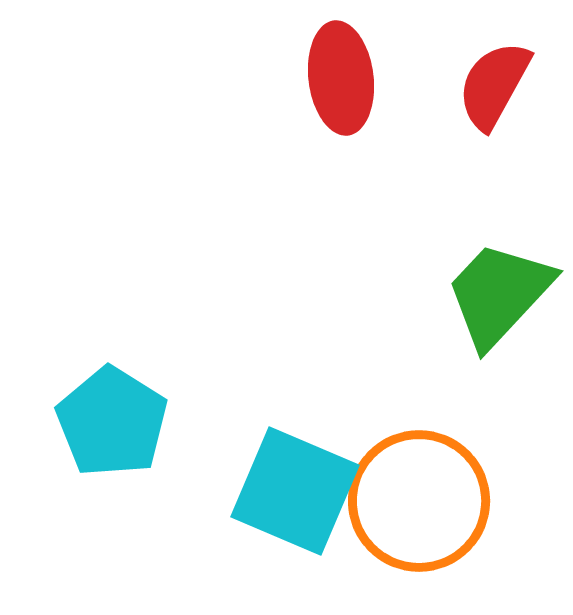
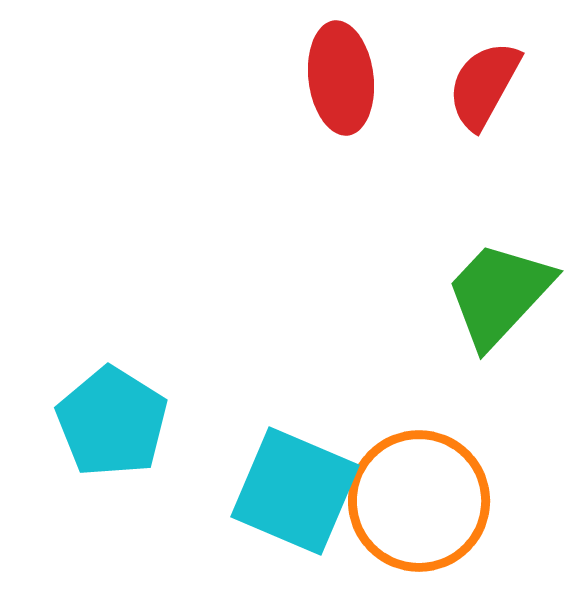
red semicircle: moved 10 px left
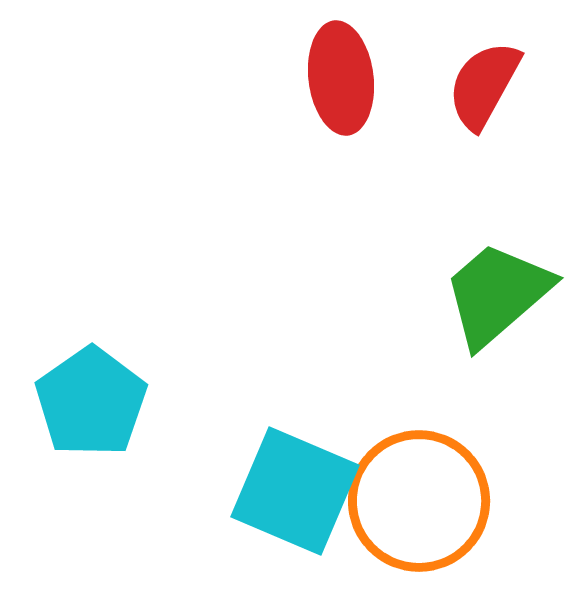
green trapezoid: moved 2 px left; rotated 6 degrees clockwise
cyan pentagon: moved 21 px left, 20 px up; rotated 5 degrees clockwise
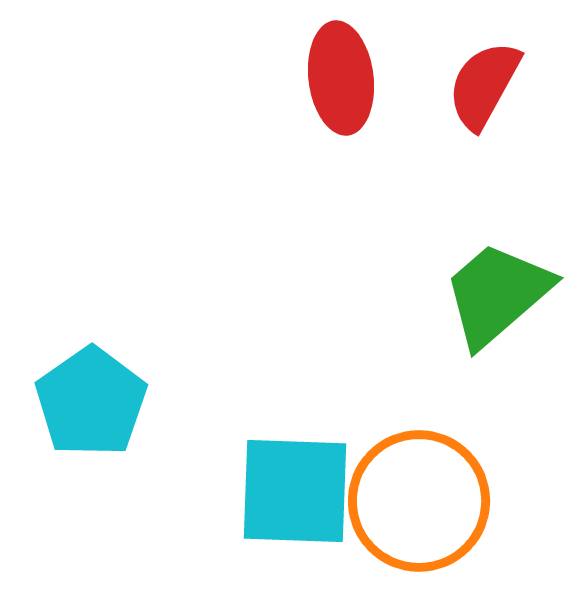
cyan square: rotated 21 degrees counterclockwise
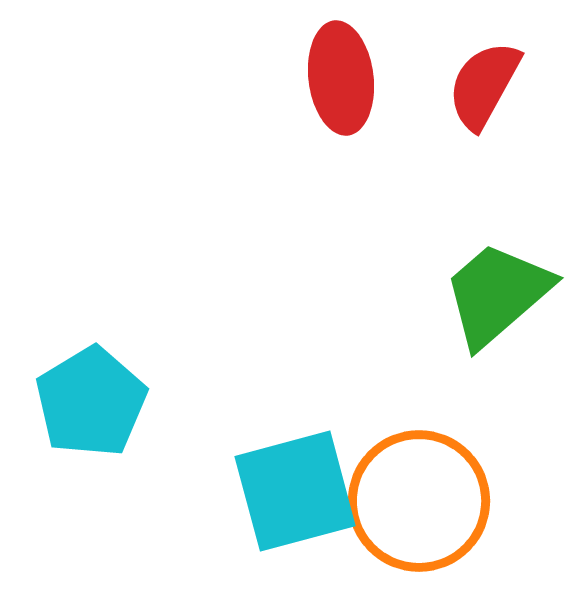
cyan pentagon: rotated 4 degrees clockwise
cyan square: rotated 17 degrees counterclockwise
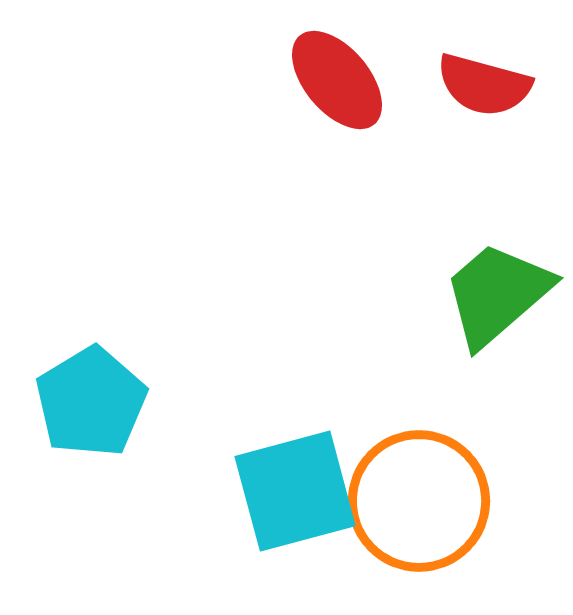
red ellipse: moved 4 px left, 2 px down; rotated 33 degrees counterclockwise
red semicircle: rotated 104 degrees counterclockwise
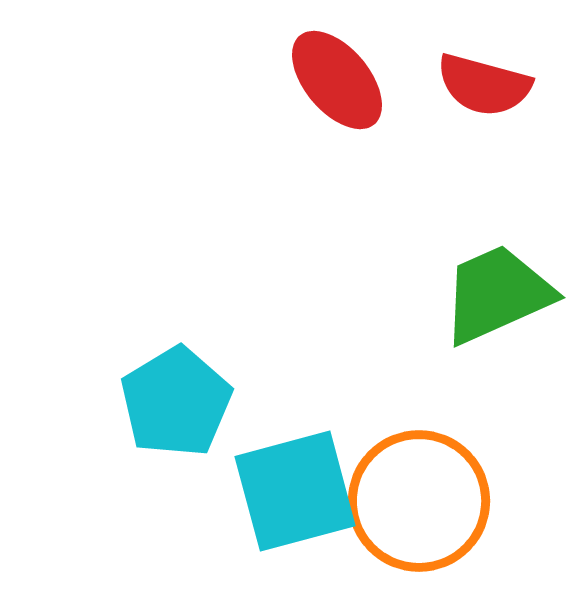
green trapezoid: rotated 17 degrees clockwise
cyan pentagon: moved 85 px right
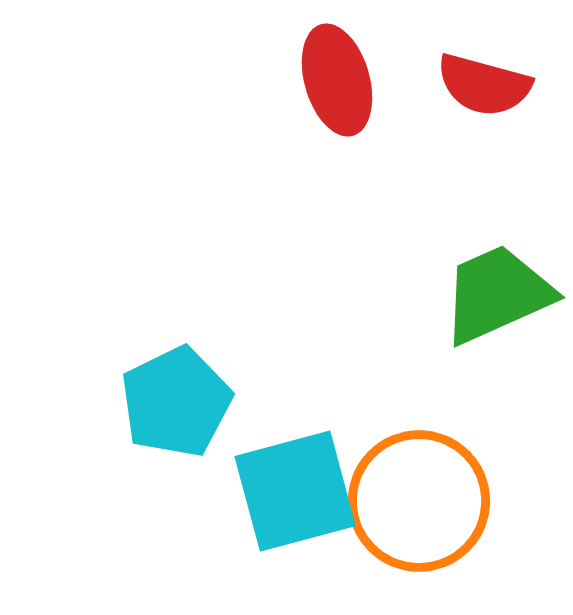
red ellipse: rotated 24 degrees clockwise
cyan pentagon: rotated 5 degrees clockwise
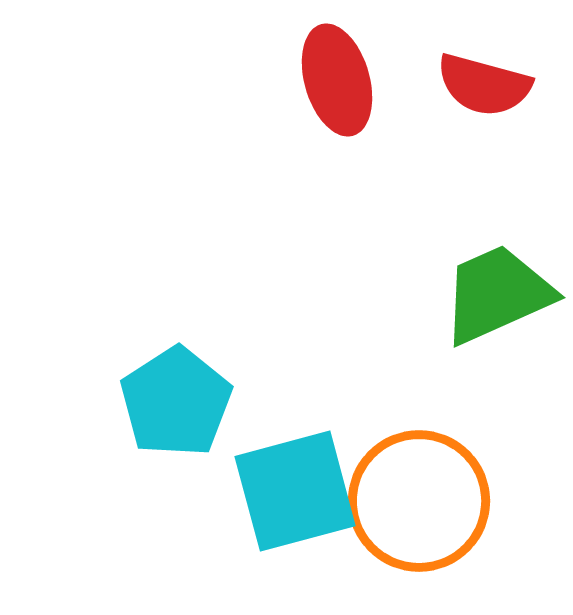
cyan pentagon: rotated 7 degrees counterclockwise
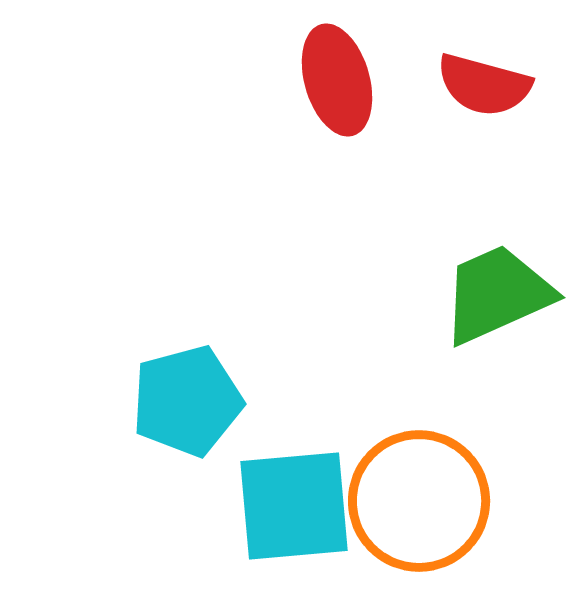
cyan pentagon: moved 11 px right, 1 px up; rotated 18 degrees clockwise
cyan square: moved 1 px left, 15 px down; rotated 10 degrees clockwise
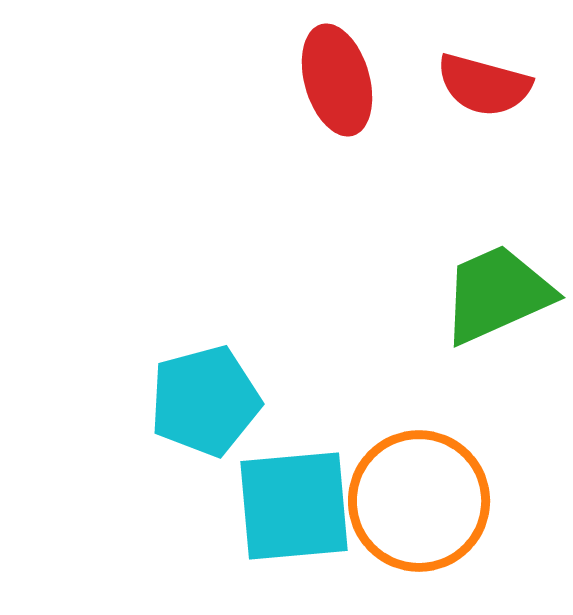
cyan pentagon: moved 18 px right
